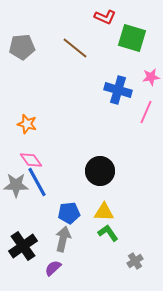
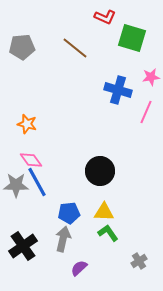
gray cross: moved 4 px right
purple semicircle: moved 26 px right
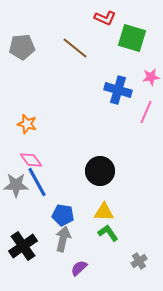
red L-shape: moved 1 px down
blue pentagon: moved 6 px left, 2 px down; rotated 15 degrees clockwise
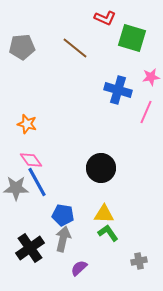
black circle: moved 1 px right, 3 px up
gray star: moved 3 px down
yellow triangle: moved 2 px down
black cross: moved 7 px right, 2 px down
gray cross: rotated 21 degrees clockwise
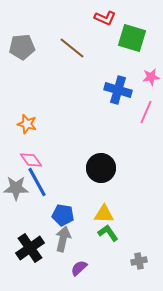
brown line: moved 3 px left
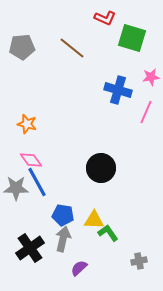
yellow triangle: moved 10 px left, 6 px down
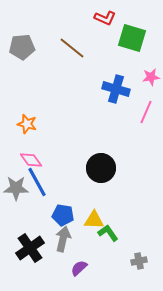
blue cross: moved 2 px left, 1 px up
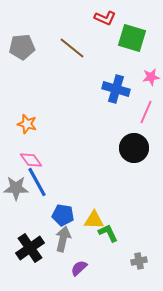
black circle: moved 33 px right, 20 px up
green L-shape: rotated 10 degrees clockwise
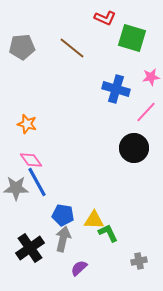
pink line: rotated 20 degrees clockwise
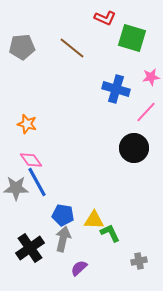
green L-shape: moved 2 px right
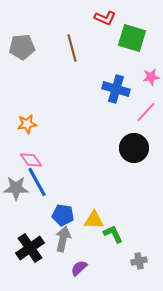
brown line: rotated 36 degrees clockwise
orange star: rotated 24 degrees counterclockwise
green L-shape: moved 3 px right, 1 px down
